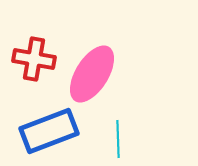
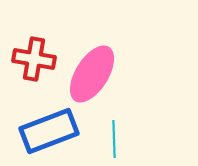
cyan line: moved 4 px left
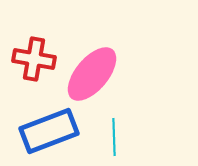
pink ellipse: rotated 8 degrees clockwise
cyan line: moved 2 px up
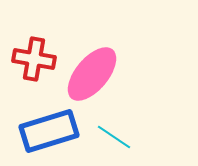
blue rectangle: rotated 4 degrees clockwise
cyan line: rotated 54 degrees counterclockwise
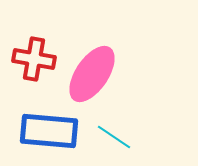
pink ellipse: rotated 6 degrees counterclockwise
blue rectangle: rotated 22 degrees clockwise
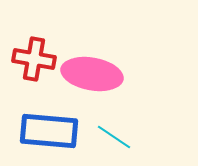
pink ellipse: rotated 66 degrees clockwise
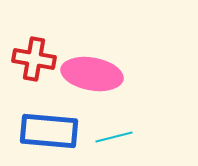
cyan line: rotated 48 degrees counterclockwise
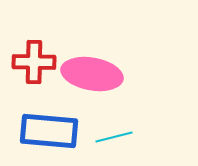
red cross: moved 3 px down; rotated 9 degrees counterclockwise
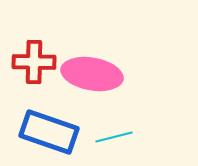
blue rectangle: moved 1 px down; rotated 14 degrees clockwise
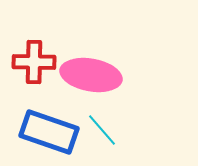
pink ellipse: moved 1 px left, 1 px down
cyan line: moved 12 px left, 7 px up; rotated 63 degrees clockwise
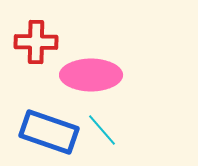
red cross: moved 2 px right, 20 px up
pink ellipse: rotated 10 degrees counterclockwise
